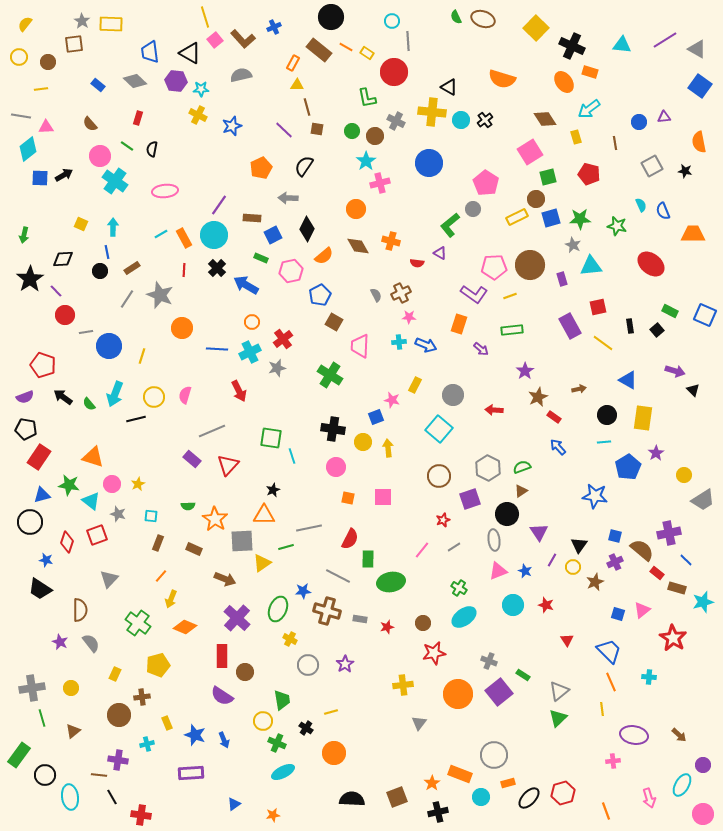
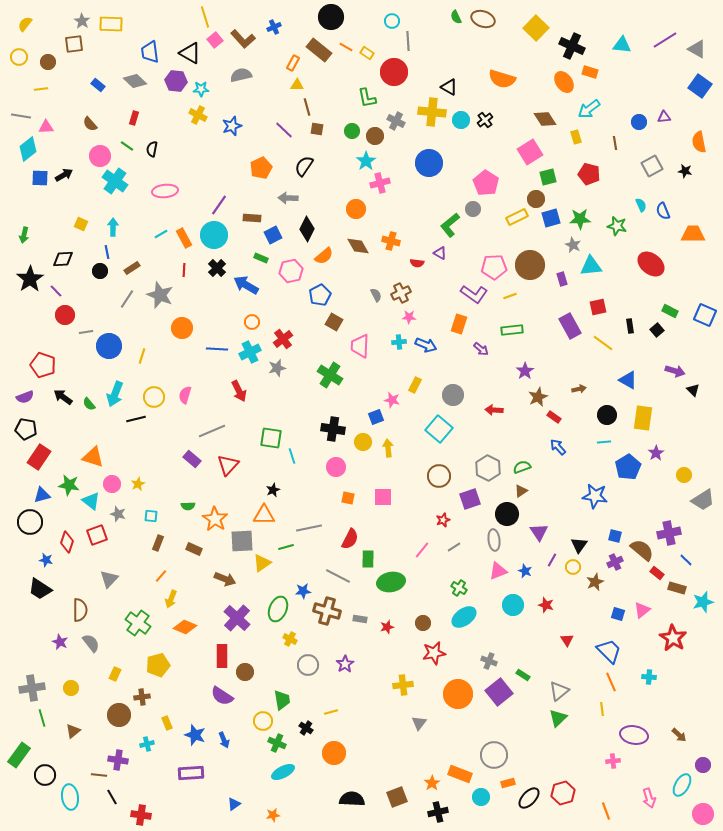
red rectangle at (138, 118): moved 4 px left
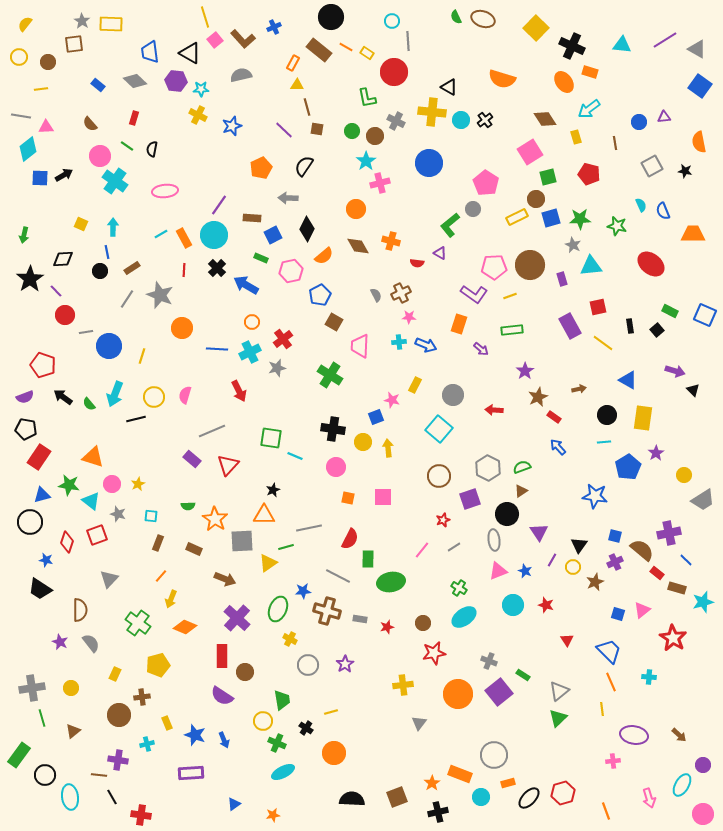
cyan line at (292, 456): moved 3 px right; rotated 49 degrees counterclockwise
yellow triangle at (262, 563): moved 6 px right
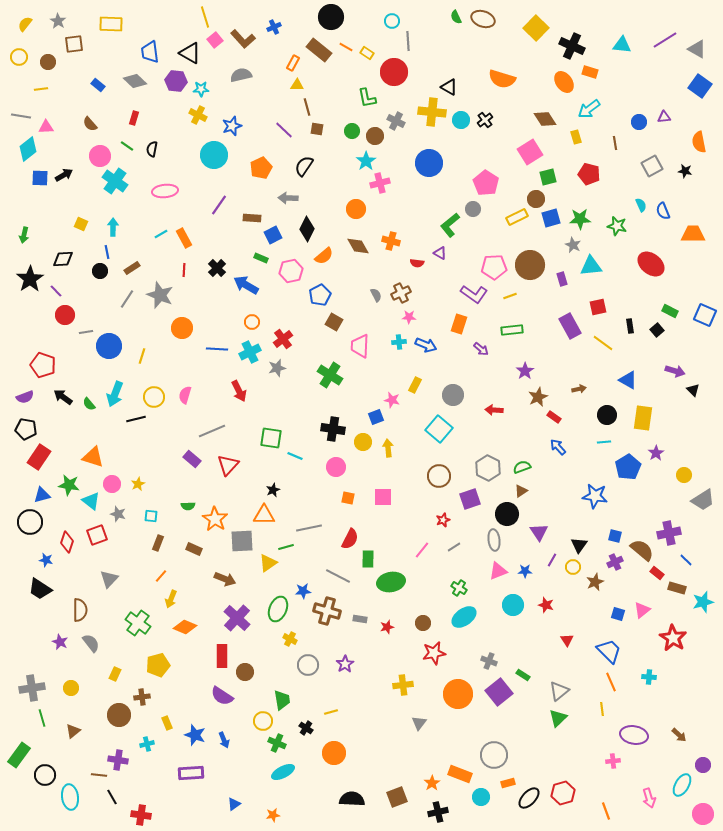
gray star at (82, 21): moved 24 px left
cyan circle at (214, 235): moved 80 px up
blue star at (525, 571): rotated 24 degrees counterclockwise
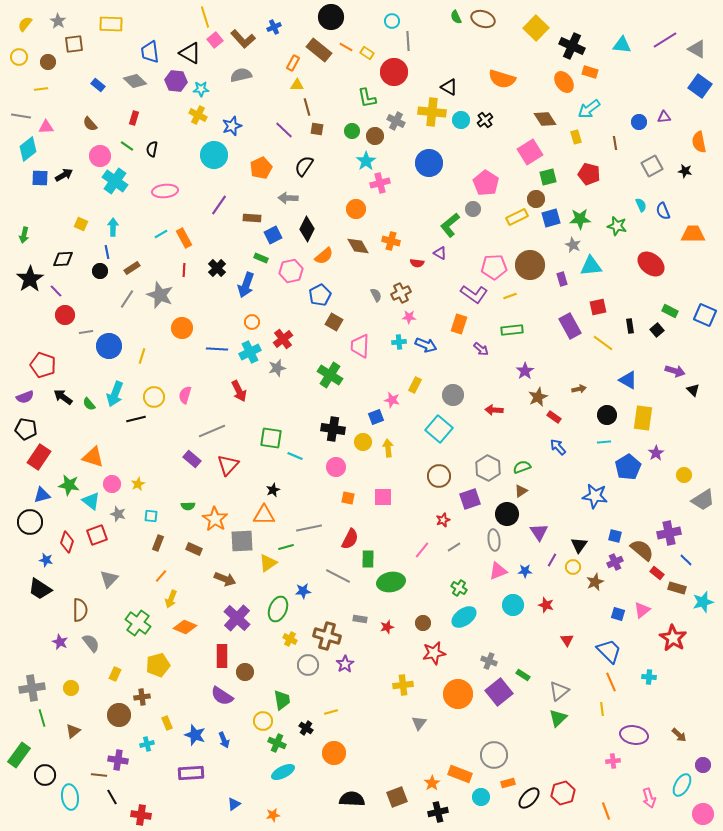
blue arrow at (246, 285): rotated 100 degrees counterclockwise
brown cross at (327, 611): moved 25 px down
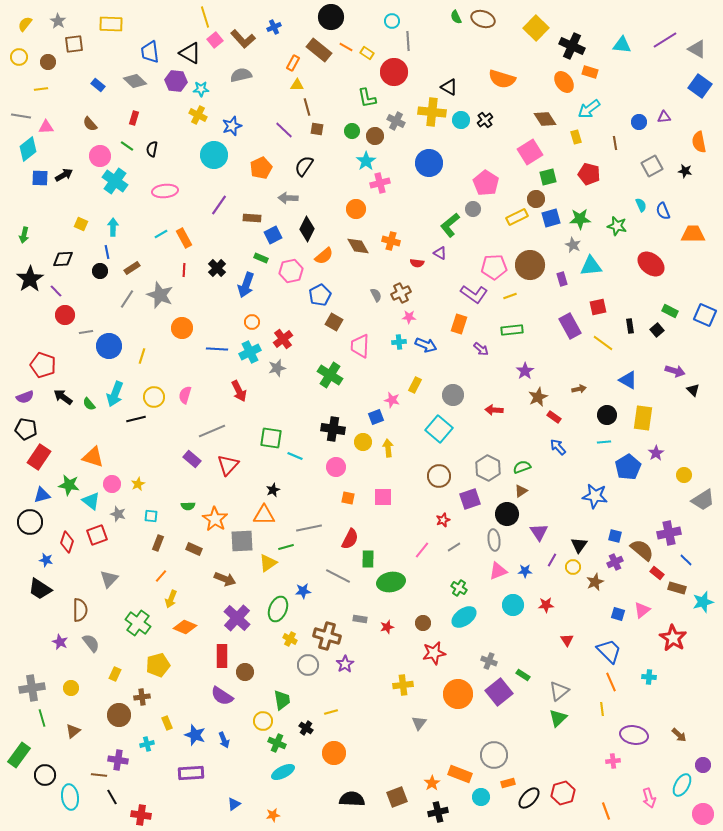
red star at (546, 605): rotated 21 degrees counterclockwise
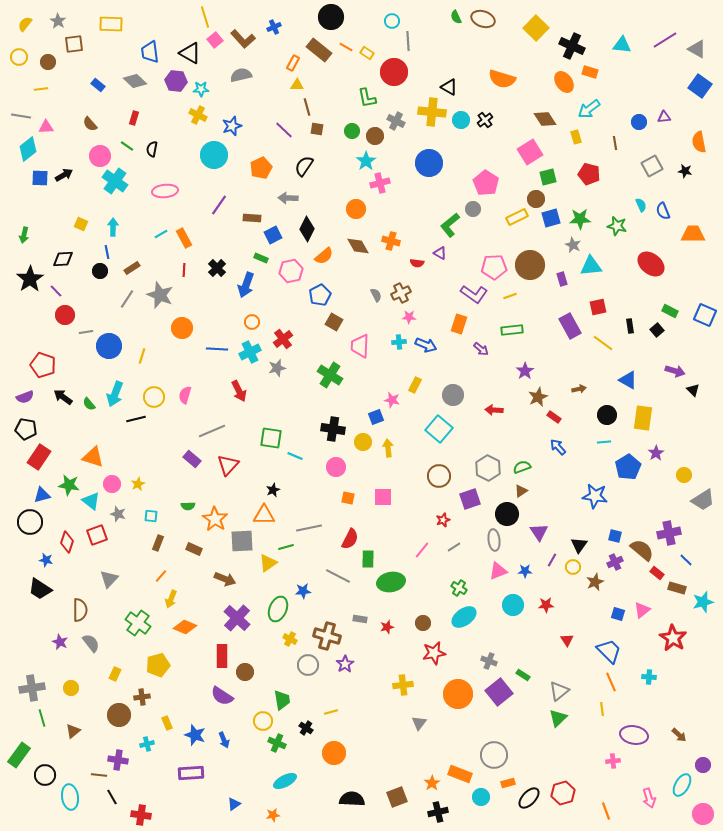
cyan ellipse at (283, 772): moved 2 px right, 9 px down
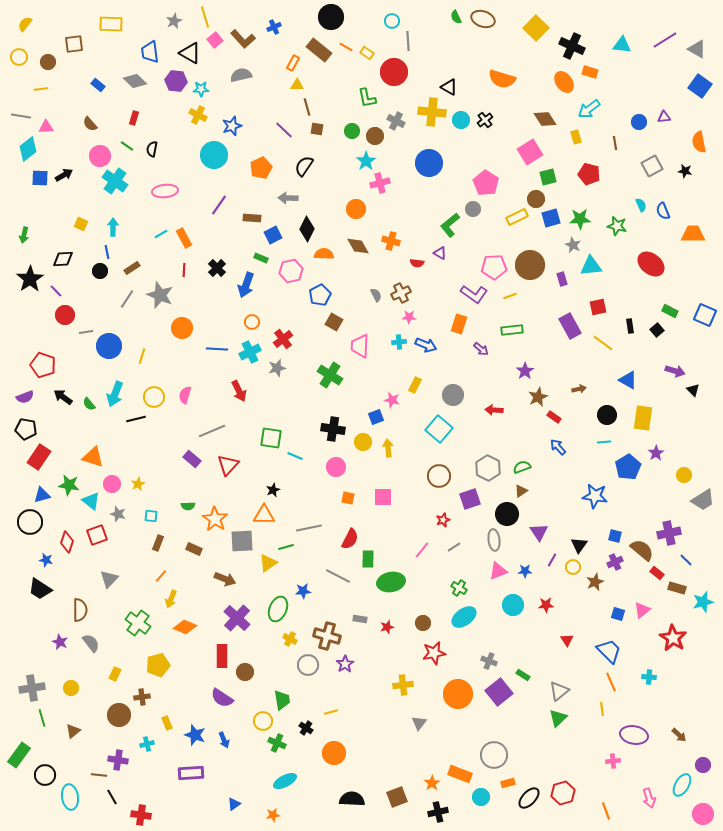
gray star at (58, 21): moved 116 px right; rotated 14 degrees clockwise
orange semicircle at (324, 256): moved 2 px up; rotated 138 degrees counterclockwise
purple semicircle at (222, 696): moved 2 px down
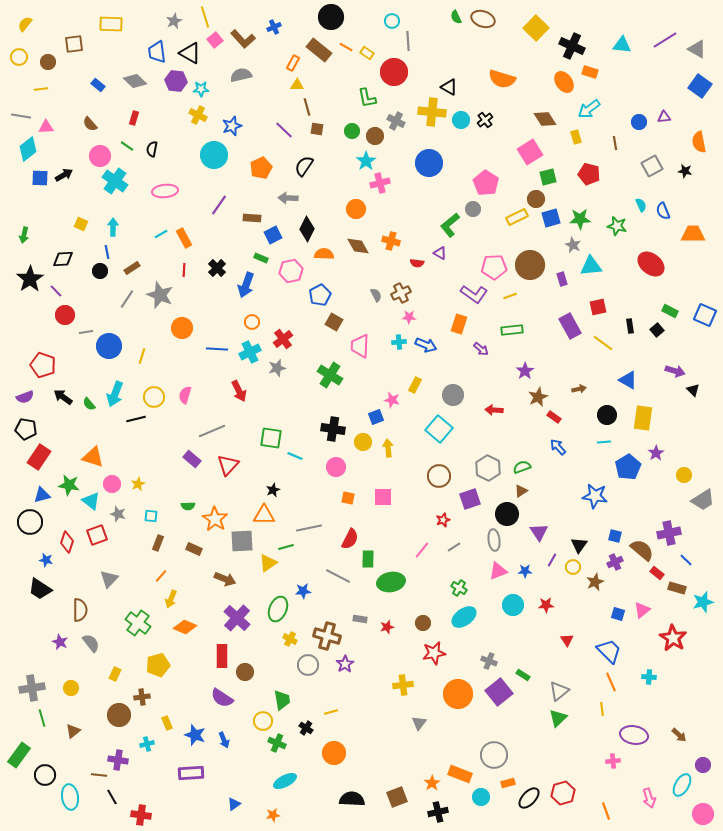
blue trapezoid at (150, 52): moved 7 px right
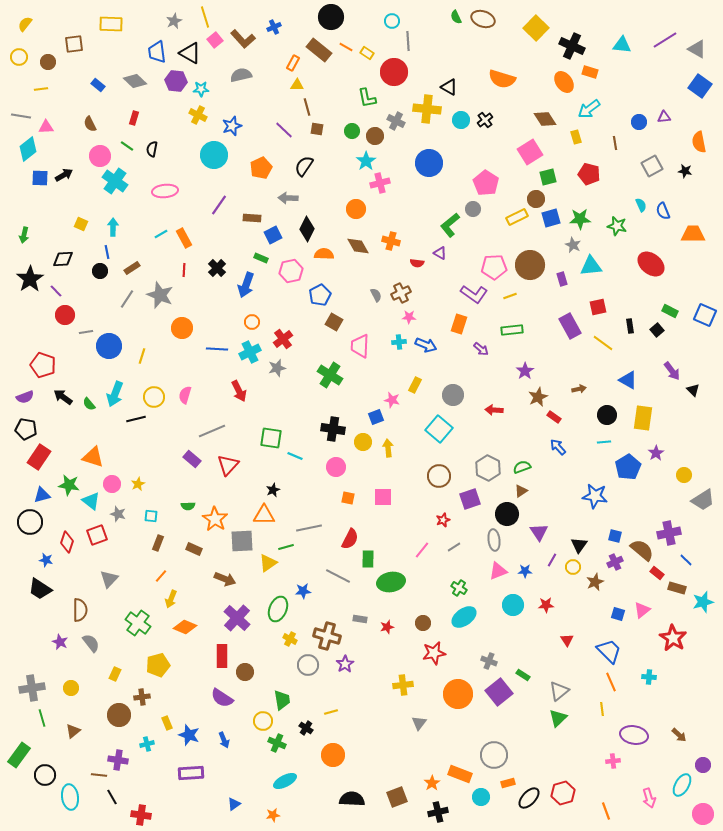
yellow cross at (432, 112): moved 5 px left, 3 px up
brown semicircle at (90, 124): rotated 14 degrees clockwise
purple arrow at (675, 371): moved 3 px left; rotated 36 degrees clockwise
blue star at (195, 735): moved 6 px left
orange circle at (334, 753): moved 1 px left, 2 px down
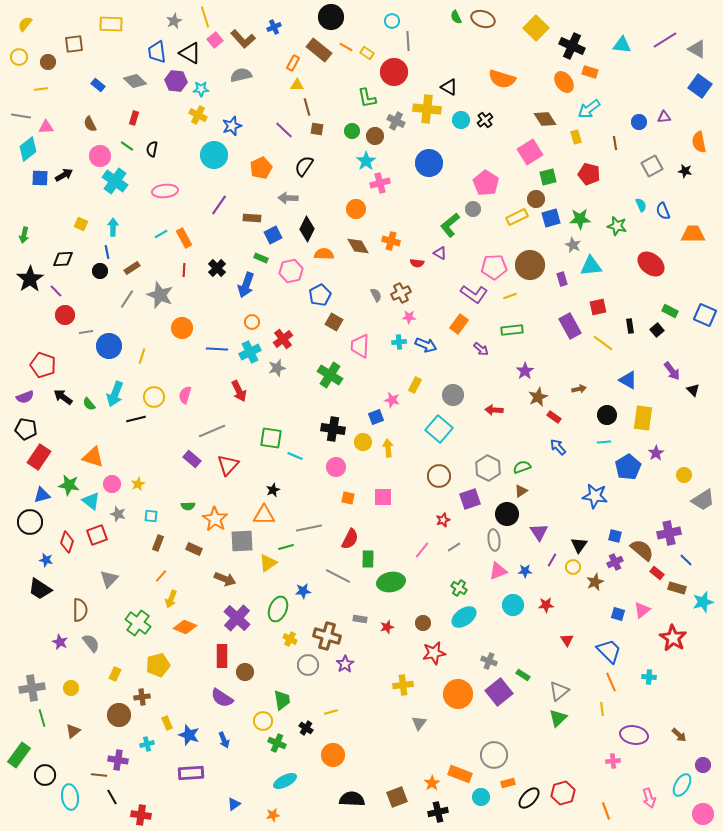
orange rectangle at (459, 324): rotated 18 degrees clockwise
